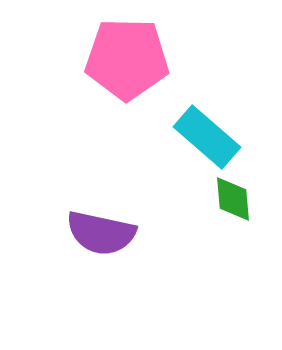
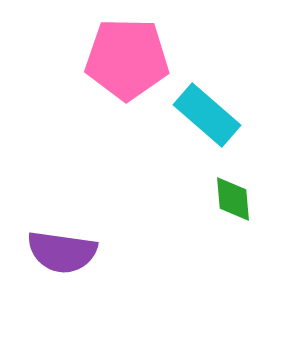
cyan rectangle: moved 22 px up
purple semicircle: moved 39 px left, 19 px down; rotated 4 degrees counterclockwise
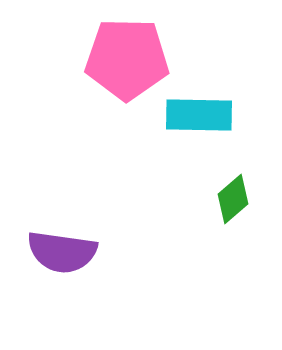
cyan rectangle: moved 8 px left; rotated 40 degrees counterclockwise
green diamond: rotated 54 degrees clockwise
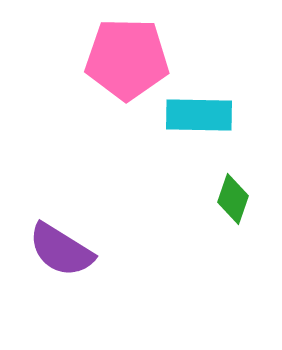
green diamond: rotated 30 degrees counterclockwise
purple semicircle: moved 1 px left, 2 px up; rotated 24 degrees clockwise
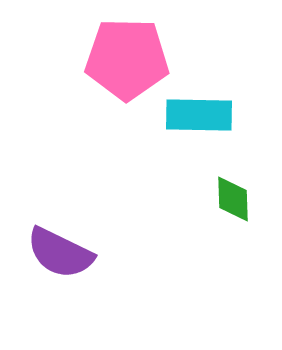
green diamond: rotated 21 degrees counterclockwise
purple semicircle: moved 1 px left, 3 px down; rotated 6 degrees counterclockwise
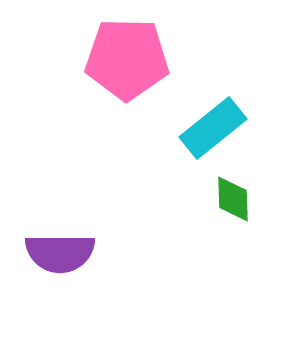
cyan rectangle: moved 14 px right, 13 px down; rotated 40 degrees counterclockwise
purple semicircle: rotated 26 degrees counterclockwise
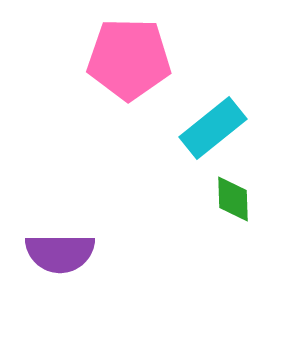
pink pentagon: moved 2 px right
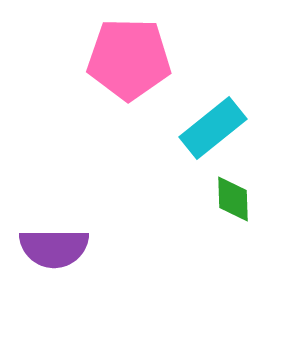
purple semicircle: moved 6 px left, 5 px up
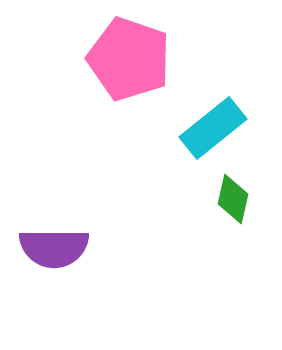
pink pentagon: rotated 18 degrees clockwise
green diamond: rotated 15 degrees clockwise
